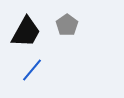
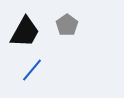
black trapezoid: moved 1 px left
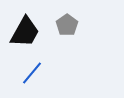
blue line: moved 3 px down
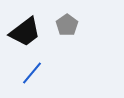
black trapezoid: rotated 24 degrees clockwise
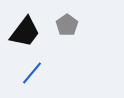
black trapezoid: rotated 16 degrees counterclockwise
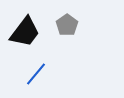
blue line: moved 4 px right, 1 px down
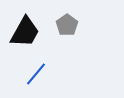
black trapezoid: rotated 8 degrees counterclockwise
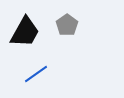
blue line: rotated 15 degrees clockwise
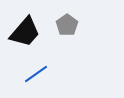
black trapezoid: rotated 12 degrees clockwise
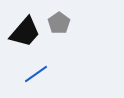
gray pentagon: moved 8 px left, 2 px up
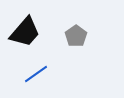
gray pentagon: moved 17 px right, 13 px down
